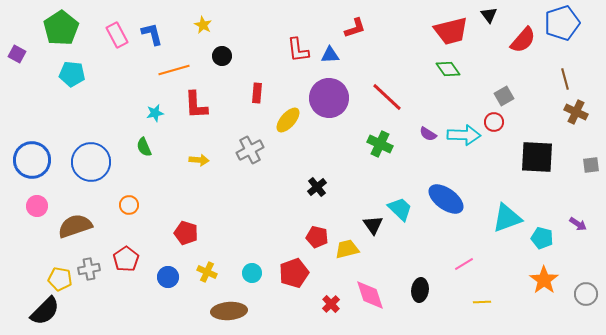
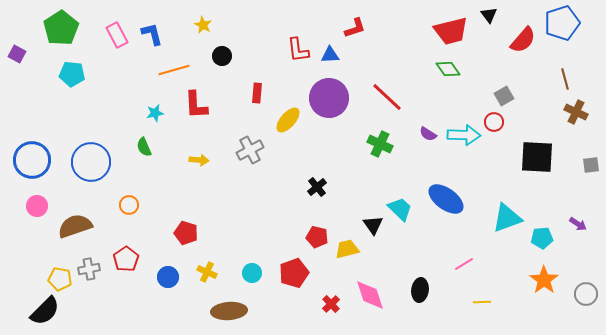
cyan pentagon at (542, 238): rotated 20 degrees counterclockwise
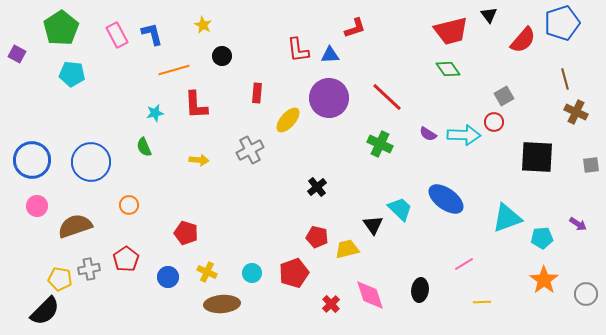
brown ellipse at (229, 311): moved 7 px left, 7 px up
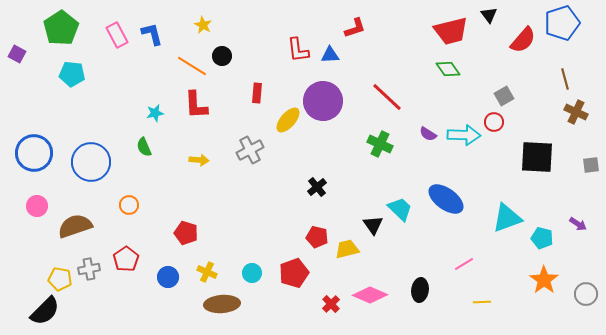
orange line at (174, 70): moved 18 px right, 4 px up; rotated 48 degrees clockwise
purple circle at (329, 98): moved 6 px left, 3 px down
blue circle at (32, 160): moved 2 px right, 7 px up
cyan pentagon at (542, 238): rotated 20 degrees clockwise
pink diamond at (370, 295): rotated 48 degrees counterclockwise
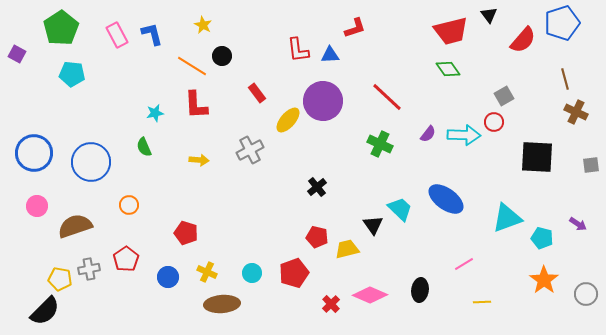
red rectangle at (257, 93): rotated 42 degrees counterclockwise
purple semicircle at (428, 134): rotated 84 degrees counterclockwise
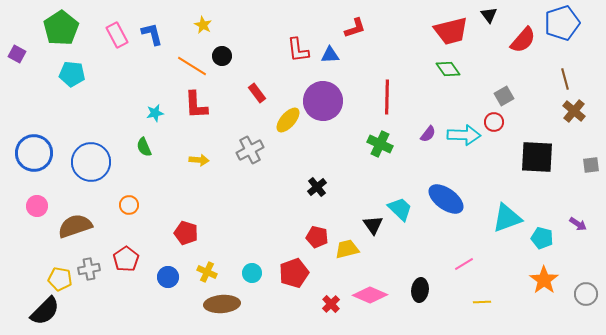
red line at (387, 97): rotated 48 degrees clockwise
brown cross at (576, 112): moved 2 px left, 1 px up; rotated 15 degrees clockwise
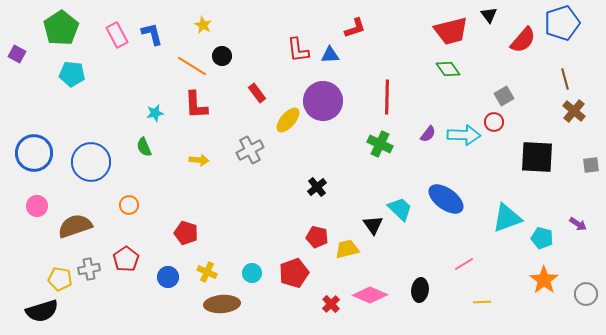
black semicircle at (45, 311): moved 3 px left; rotated 28 degrees clockwise
